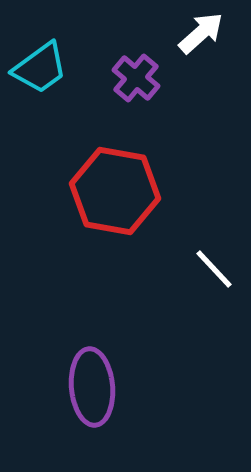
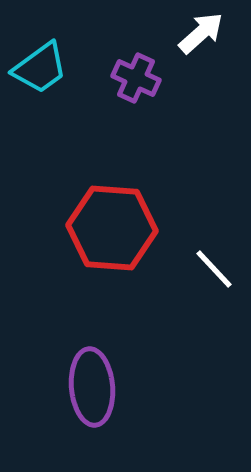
purple cross: rotated 15 degrees counterclockwise
red hexagon: moved 3 px left, 37 px down; rotated 6 degrees counterclockwise
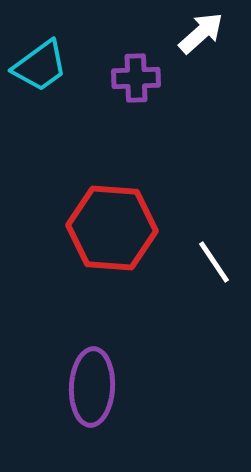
cyan trapezoid: moved 2 px up
purple cross: rotated 27 degrees counterclockwise
white line: moved 7 px up; rotated 9 degrees clockwise
purple ellipse: rotated 8 degrees clockwise
